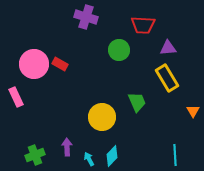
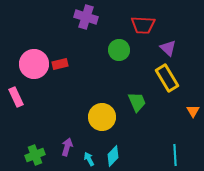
purple triangle: rotated 48 degrees clockwise
red rectangle: rotated 42 degrees counterclockwise
purple arrow: rotated 18 degrees clockwise
cyan diamond: moved 1 px right
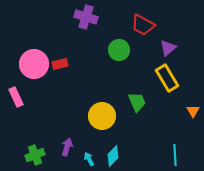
red trapezoid: rotated 25 degrees clockwise
purple triangle: rotated 36 degrees clockwise
yellow circle: moved 1 px up
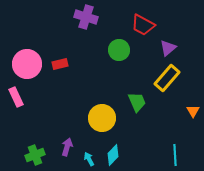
pink circle: moved 7 px left
yellow rectangle: rotated 72 degrees clockwise
yellow circle: moved 2 px down
cyan diamond: moved 1 px up
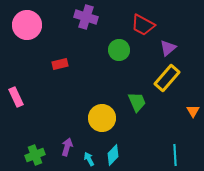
pink circle: moved 39 px up
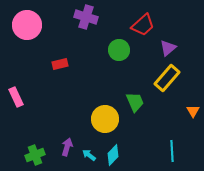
red trapezoid: rotated 70 degrees counterclockwise
green trapezoid: moved 2 px left
yellow circle: moved 3 px right, 1 px down
cyan line: moved 3 px left, 4 px up
cyan arrow: moved 4 px up; rotated 24 degrees counterclockwise
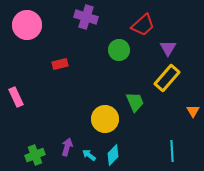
purple triangle: rotated 18 degrees counterclockwise
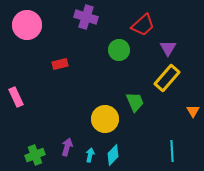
cyan arrow: moved 1 px right; rotated 64 degrees clockwise
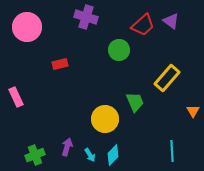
pink circle: moved 2 px down
purple triangle: moved 3 px right, 27 px up; rotated 24 degrees counterclockwise
cyan arrow: rotated 136 degrees clockwise
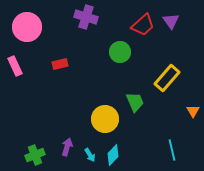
purple triangle: rotated 18 degrees clockwise
green circle: moved 1 px right, 2 px down
pink rectangle: moved 1 px left, 31 px up
cyan line: moved 1 px up; rotated 10 degrees counterclockwise
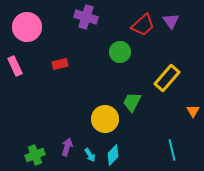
green trapezoid: moved 3 px left; rotated 130 degrees counterclockwise
